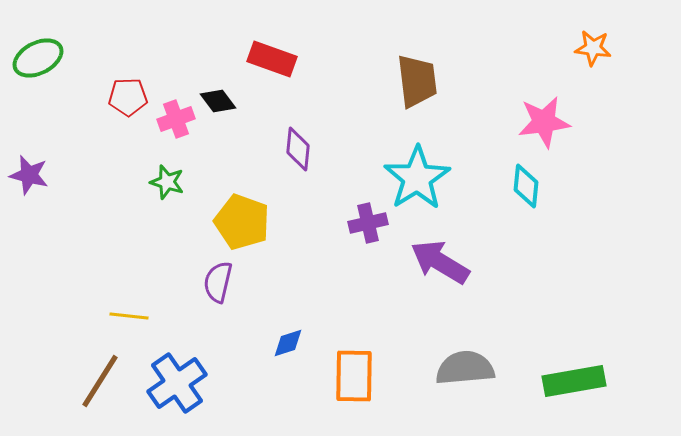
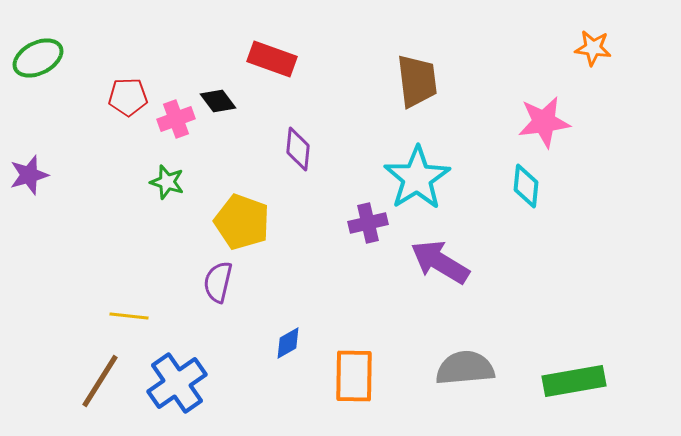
purple star: rotated 30 degrees counterclockwise
blue diamond: rotated 12 degrees counterclockwise
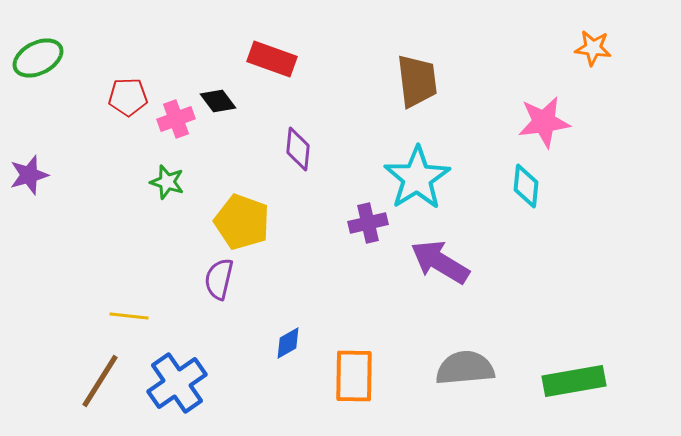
purple semicircle: moved 1 px right, 3 px up
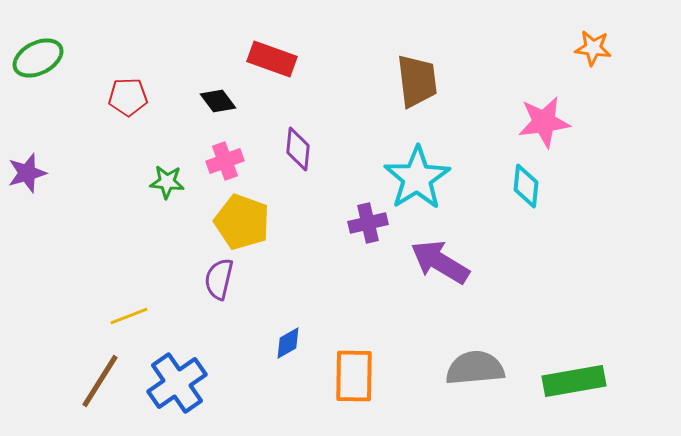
pink cross: moved 49 px right, 42 px down
purple star: moved 2 px left, 2 px up
green star: rotated 12 degrees counterclockwise
yellow line: rotated 27 degrees counterclockwise
gray semicircle: moved 10 px right
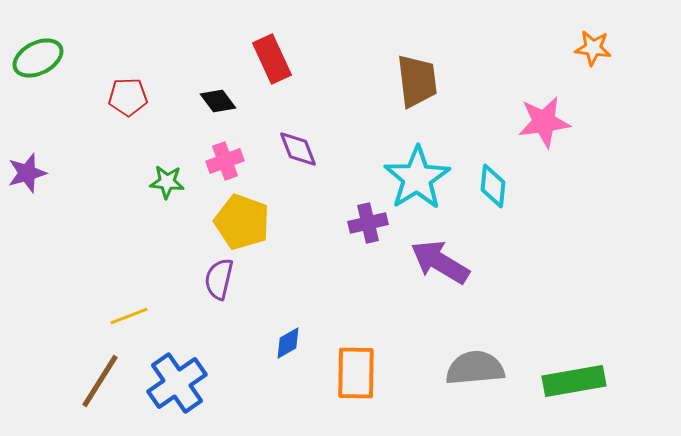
red rectangle: rotated 45 degrees clockwise
purple diamond: rotated 27 degrees counterclockwise
cyan diamond: moved 33 px left
orange rectangle: moved 2 px right, 3 px up
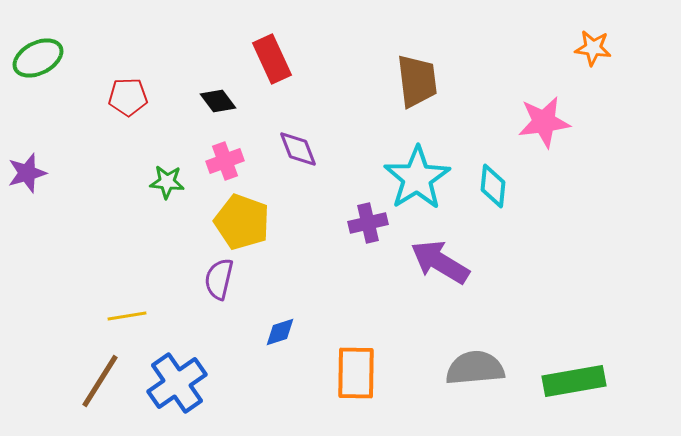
yellow line: moved 2 px left; rotated 12 degrees clockwise
blue diamond: moved 8 px left, 11 px up; rotated 12 degrees clockwise
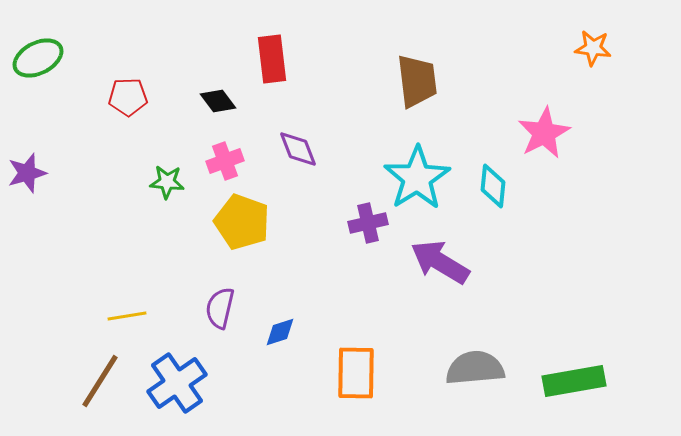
red rectangle: rotated 18 degrees clockwise
pink star: moved 11 px down; rotated 20 degrees counterclockwise
purple semicircle: moved 1 px right, 29 px down
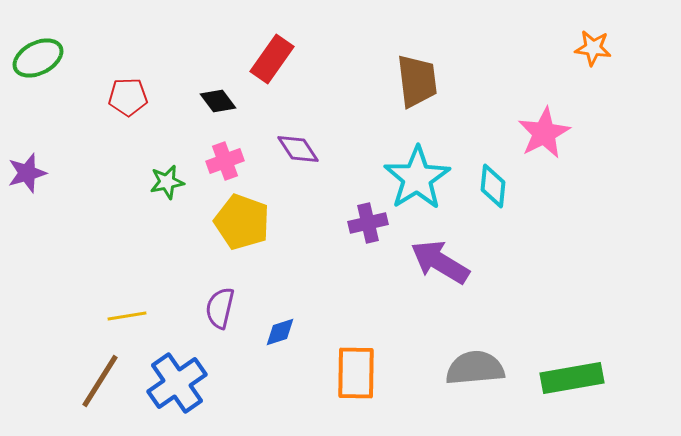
red rectangle: rotated 42 degrees clockwise
purple diamond: rotated 12 degrees counterclockwise
green star: rotated 16 degrees counterclockwise
green rectangle: moved 2 px left, 3 px up
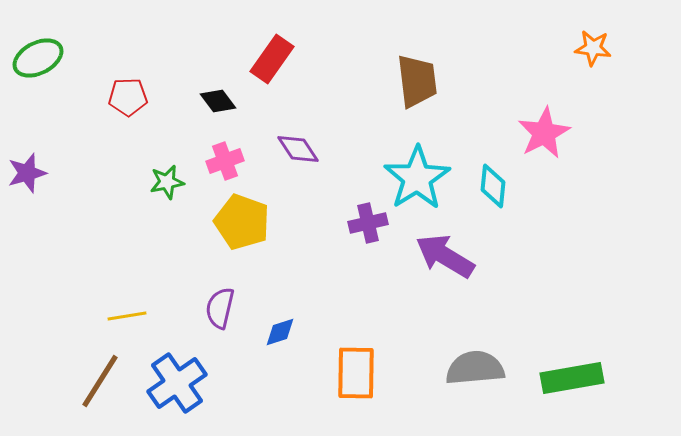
purple arrow: moved 5 px right, 6 px up
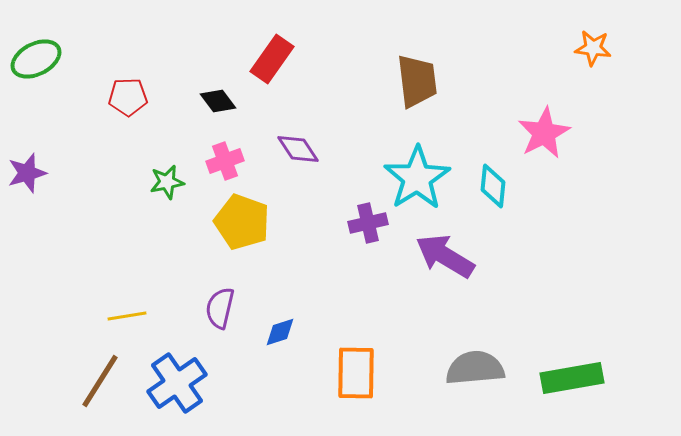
green ellipse: moved 2 px left, 1 px down
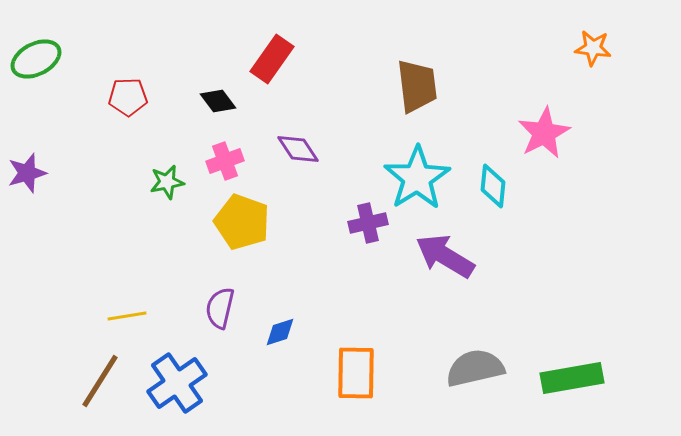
brown trapezoid: moved 5 px down
gray semicircle: rotated 8 degrees counterclockwise
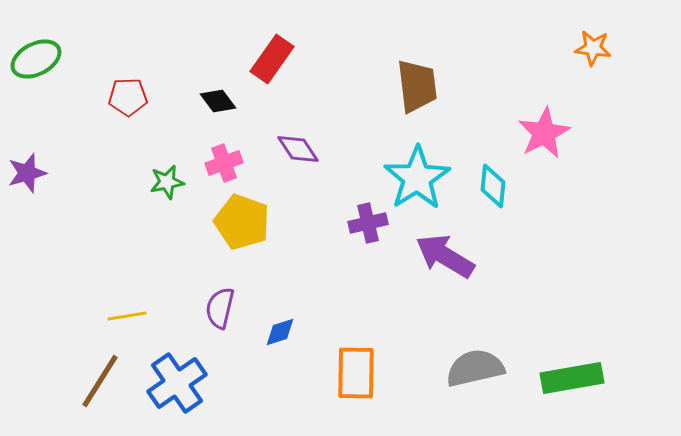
pink cross: moved 1 px left, 2 px down
